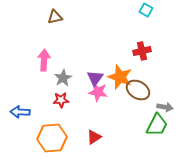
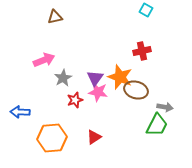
pink arrow: rotated 65 degrees clockwise
brown ellipse: moved 2 px left; rotated 15 degrees counterclockwise
red star: moved 14 px right; rotated 14 degrees counterclockwise
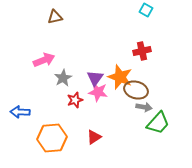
gray arrow: moved 21 px left
green trapezoid: moved 1 px right, 2 px up; rotated 15 degrees clockwise
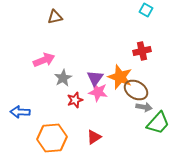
brown ellipse: rotated 15 degrees clockwise
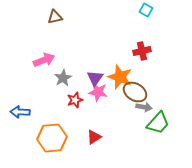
brown ellipse: moved 1 px left, 2 px down
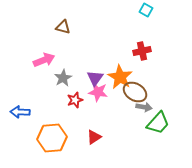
brown triangle: moved 8 px right, 10 px down; rotated 28 degrees clockwise
orange star: rotated 10 degrees clockwise
